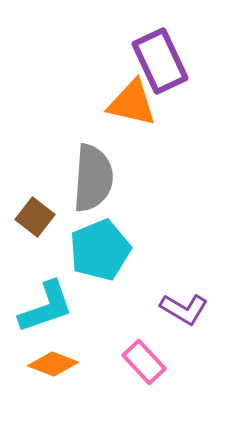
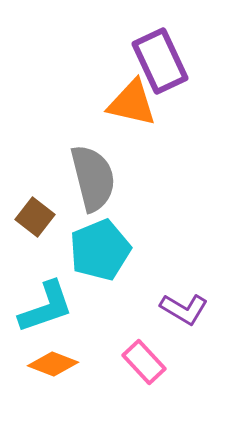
gray semicircle: rotated 18 degrees counterclockwise
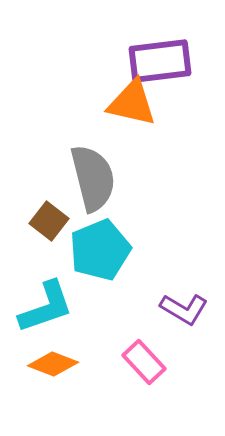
purple rectangle: rotated 72 degrees counterclockwise
brown square: moved 14 px right, 4 px down
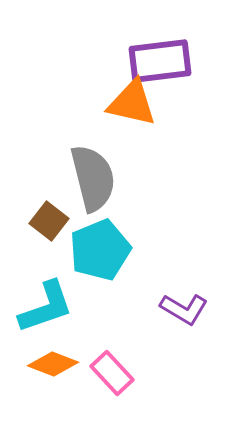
pink rectangle: moved 32 px left, 11 px down
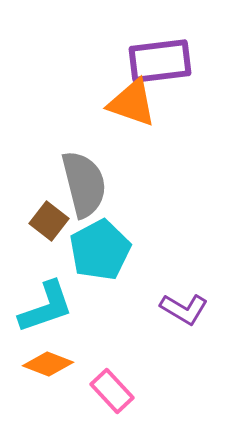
orange triangle: rotated 6 degrees clockwise
gray semicircle: moved 9 px left, 6 px down
cyan pentagon: rotated 6 degrees counterclockwise
orange diamond: moved 5 px left
pink rectangle: moved 18 px down
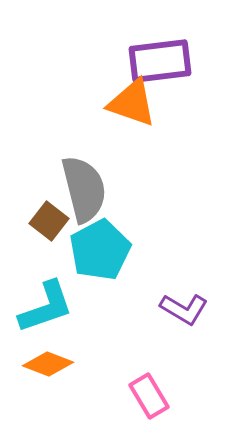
gray semicircle: moved 5 px down
pink rectangle: moved 37 px right, 5 px down; rotated 12 degrees clockwise
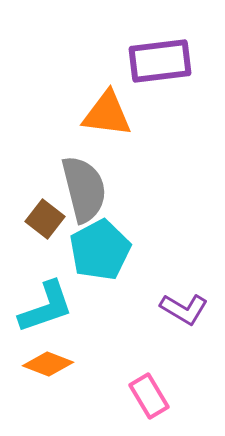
orange triangle: moved 25 px left, 11 px down; rotated 12 degrees counterclockwise
brown square: moved 4 px left, 2 px up
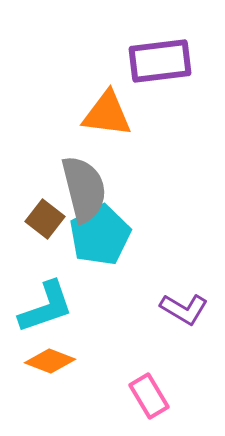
cyan pentagon: moved 15 px up
orange diamond: moved 2 px right, 3 px up
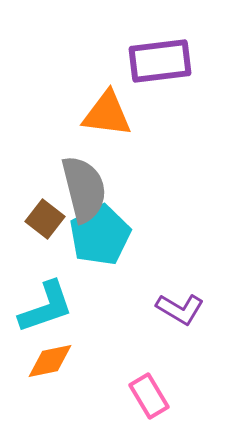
purple L-shape: moved 4 px left
orange diamond: rotated 33 degrees counterclockwise
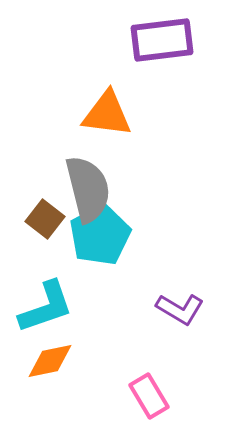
purple rectangle: moved 2 px right, 21 px up
gray semicircle: moved 4 px right
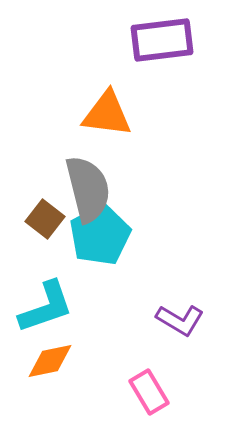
purple L-shape: moved 11 px down
pink rectangle: moved 4 px up
